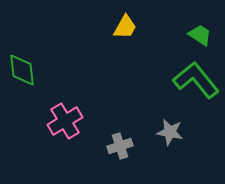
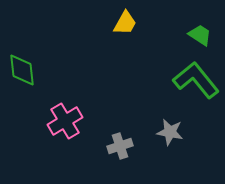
yellow trapezoid: moved 4 px up
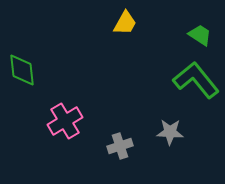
gray star: rotated 8 degrees counterclockwise
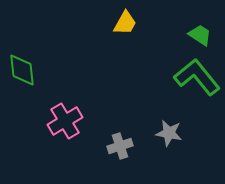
green L-shape: moved 1 px right, 3 px up
gray star: moved 1 px left, 1 px down; rotated 8 degrees clockwise
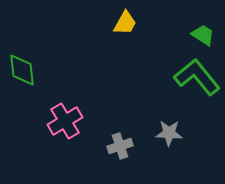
green trapezoid: moved 3 px right
gray star: rotated 8 degrees counterclockwise
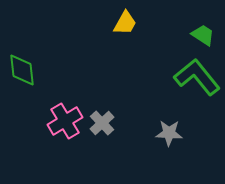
gray cross: moved 18 px left, 23 px up; rotated 25 degrees counterclockwise
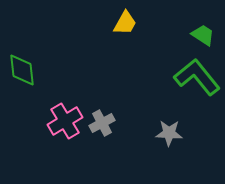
gray cross: rotated 15 degrees clockwise
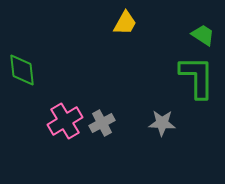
green L-shape: rotated 39 degrees clockwise
gray star: moved 7 px left, 10 px up
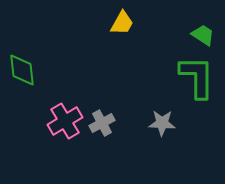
yellow trapezoid: moved 3 px left
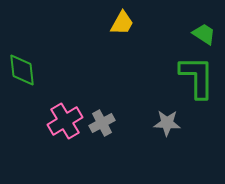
green trapezoid: moved 1 px right, 1 px up
gray star: moved 5 px right
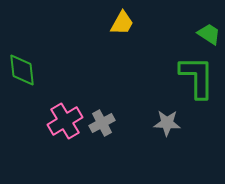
green trapezoid: moved 5 px right
